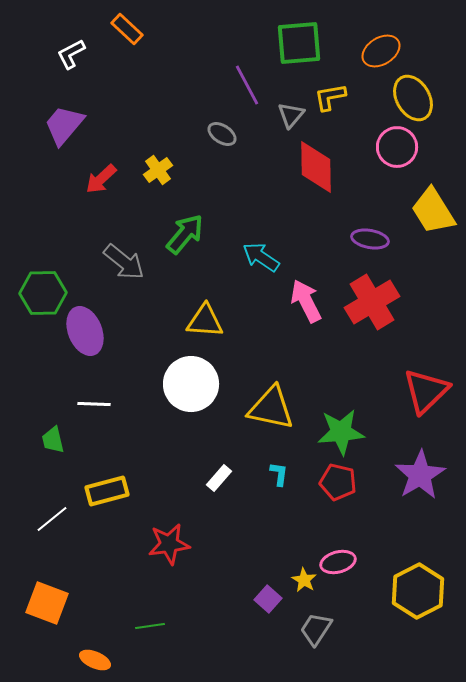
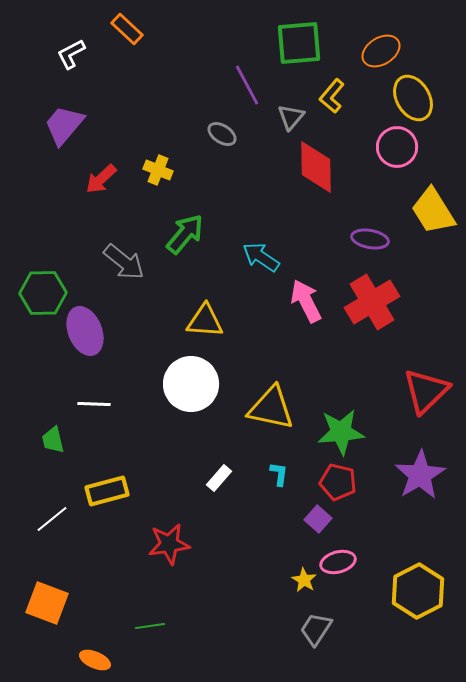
yellow L-shape at (330, 97): moved 2 px right, 1 px up; rotated 40 degrees counterclockwise
gray triangle at (291, 115): moved 2 px down
yellow cross at (158, 170): rotated 32 degrees counterclockwise
purple square at (268, 599): moved 50 px right, 80 px up
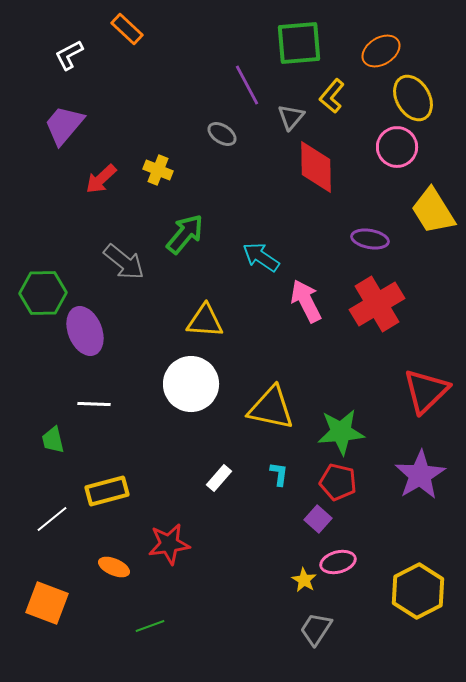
white L-shape at (71, 54): moved 2 px left, 1 px down
red cross at (372, 302): moved 5 px right, 2 px down
green line at (150, 626): rotated 12 degrees counterclockwise
orange ellipse at (95, 660): moved 19 px right, 93 px up
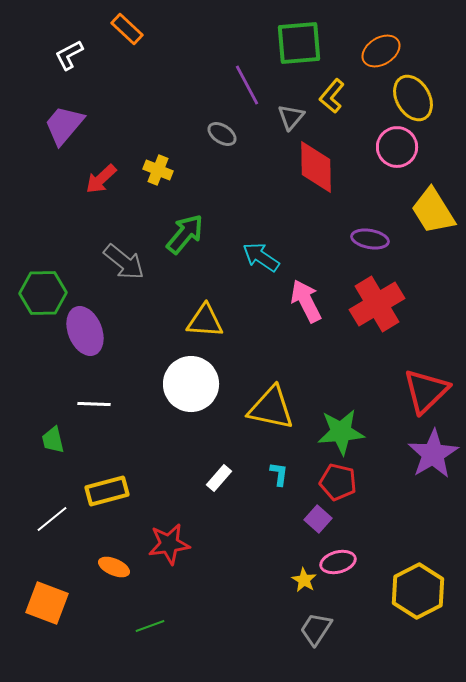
purple star at (420, 475): moved 13 px right, 21 px up
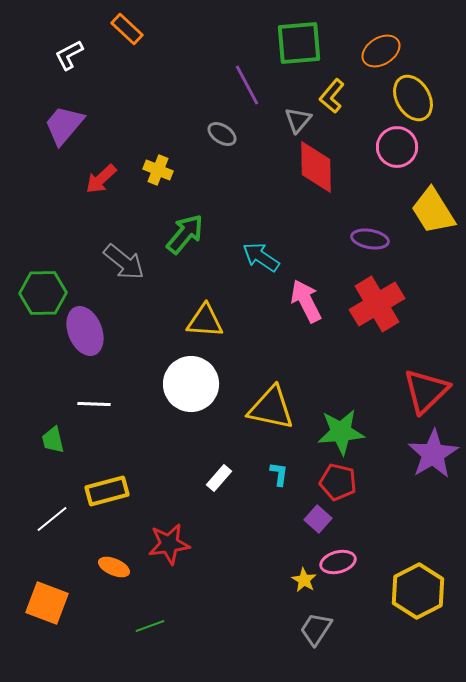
gray triangle at (291, 117): moved 7 px right, 3 px down
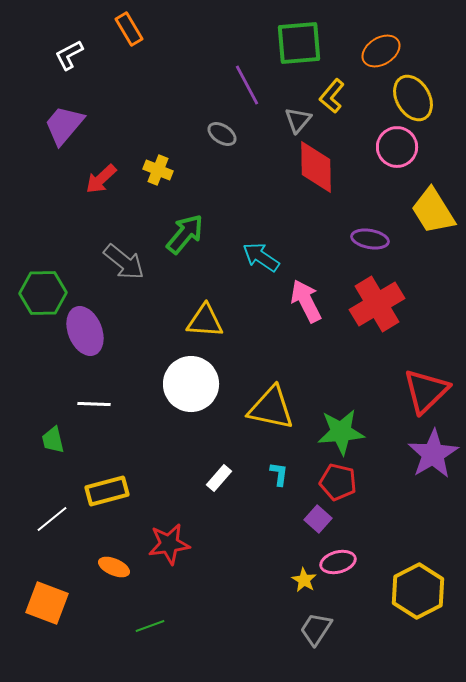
orange rectangle at (127, 29): moved 2 px right; rotated 16 degrees clockwise
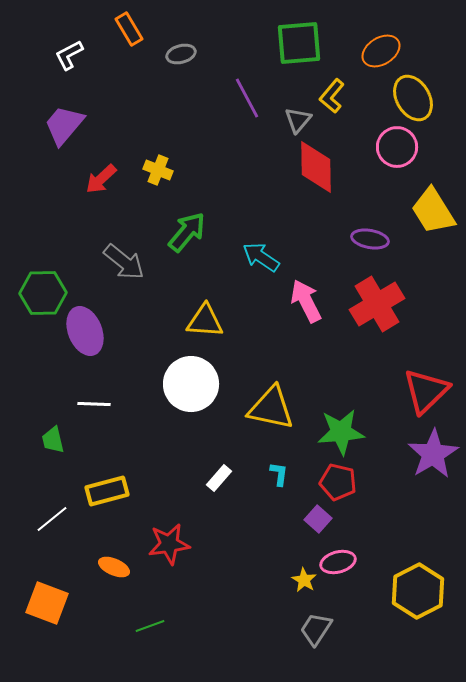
purple line at (247, 85): moved 13 px down
gray ellipse at (222, 134): moved 41 px left, 80 px up; rotated 48 degrees counterclockwise
green arrow at (185, 234): moved 2 px right, 2 px up
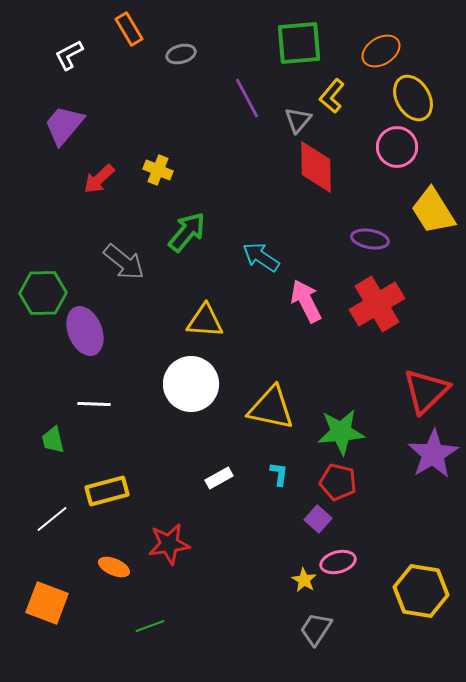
red arrow at (101, 179): moved 2 px left
white rectangle at (219, 478): rotated 20 degrees clockwise
yellow hexagon at (418, 591): moved 3 px right; rotated 24 degrees counterclockwise
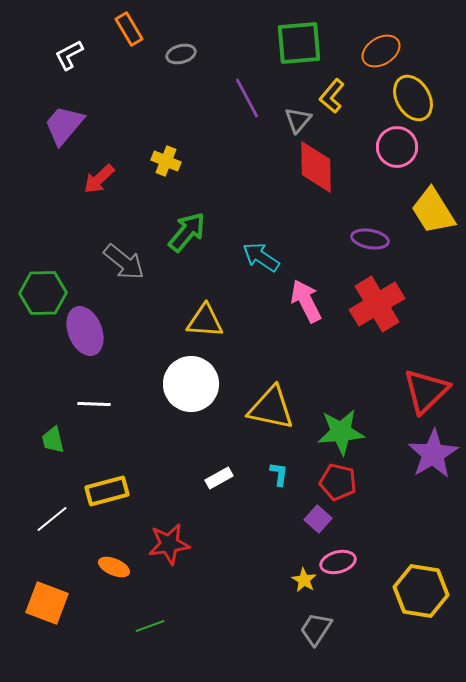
yellow cross at (158, 170): moved 8 px right, 9 px up
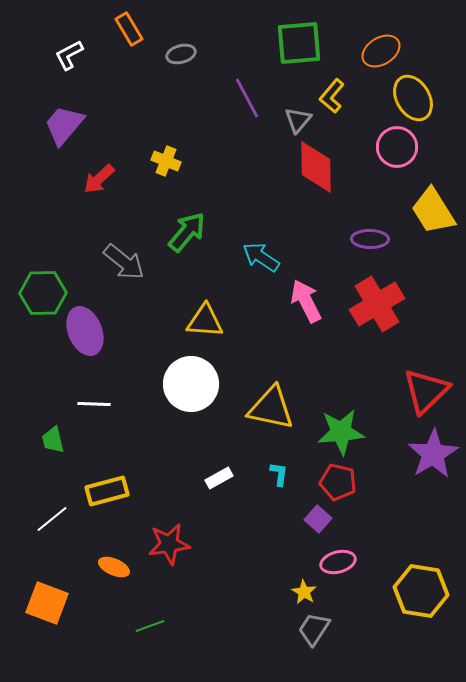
purple ellipse at (370, 239): rotated 9 degrees counterclockwise
yellow star at (304, 580): moved 12 px down
gray trapezoid at (316, 629): moved 2 px left
